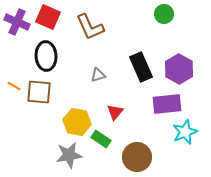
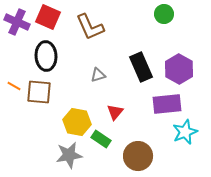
brown circle: moved 1 px right, 1 px up
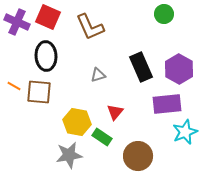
green rectangle: moved 1 px right, 2 px up
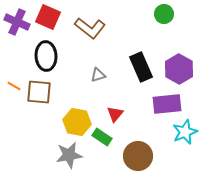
brown L-shape: moved 1 px down; rotated 28 degrees counterclockwise
red triangle: moved 2 px down
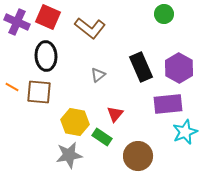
purple hexagon: moved 1 px up
gray triangle: rotated 21 degrees counterclockwise
orange line: moved 2 px left, 1 px down
purple rectangle: moved 1 px right
yellow hexagon: moved 2 px left
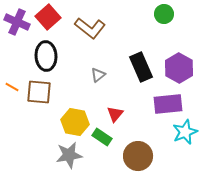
red square: rotated 25 degrees clockwise
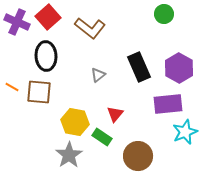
black rectangle: moved 2 px left
gray star: rotated 24 degrees counterclockwise
